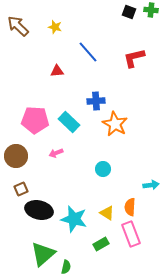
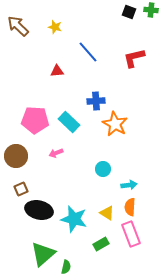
cyan arrow: moved 22 px left
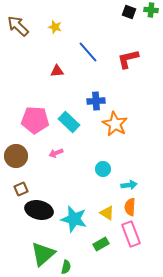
red L-shape: moved 6 px left, 1 px down
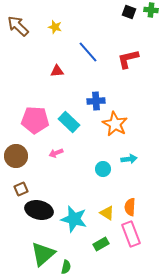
cyan arrow: moved 26 px up
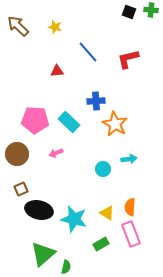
brown circle: moved 1 px right, 2 px up
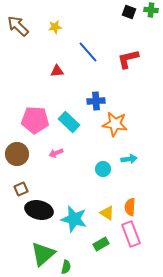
yellow star: rotated 24 degrees counterclockwise
orange star: rotated 20 degrees counterclockwise
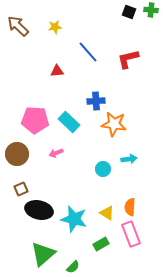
orange star: moved 1 px left
green semicircle: moved 7 px right; rotated 32 degrees clockwise
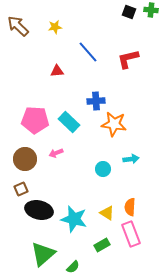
brown circle: moved 8 px right, 5 px down
cyan arrow: moved 2 px right
green rectangle: moved 1 px right, 1 px down
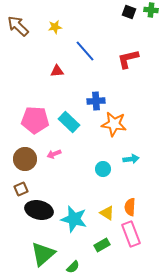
blue line: moved 3 px left, 1 px up
pink arrow: moved 2 px left, 1 px down
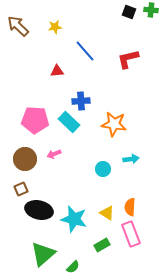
blue cross: moved 15 px left
